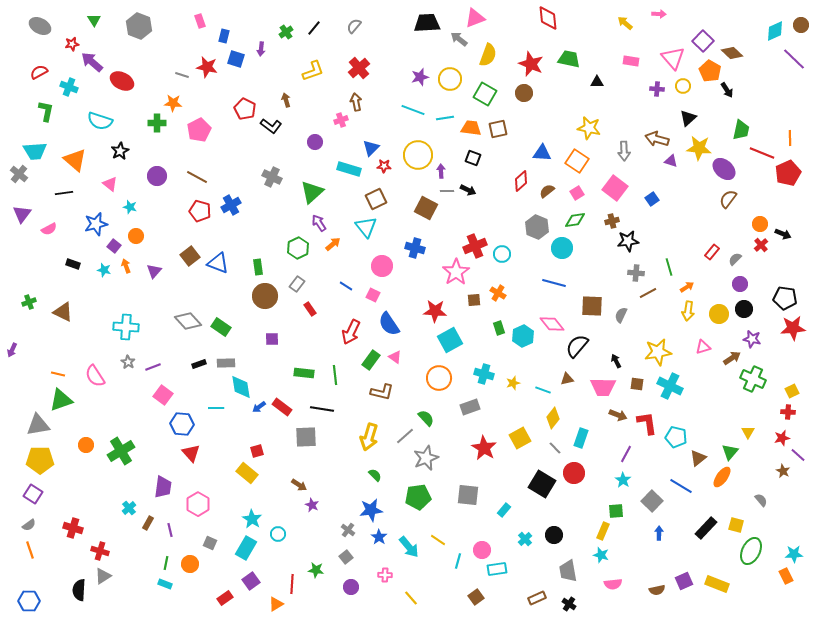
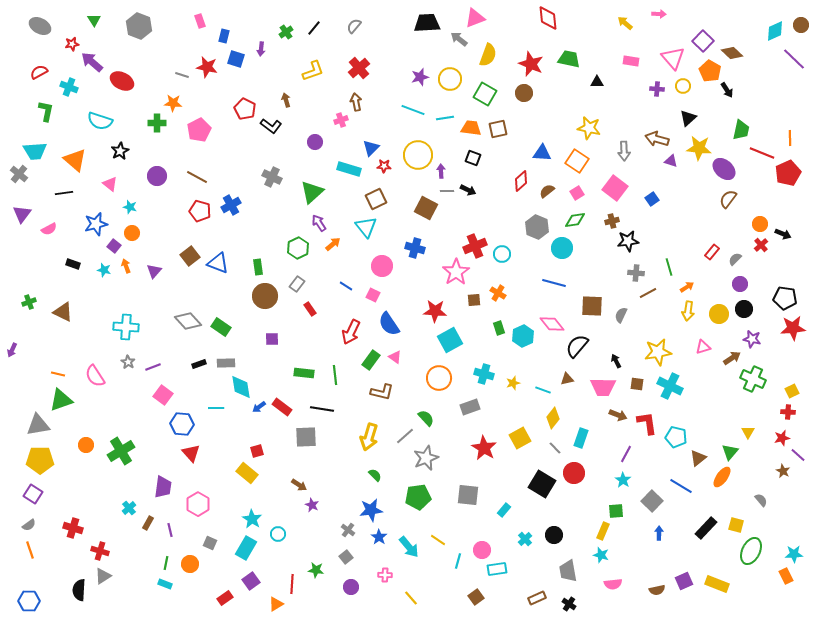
orange circle at (136, 236): moved 4 px left, 3 px up
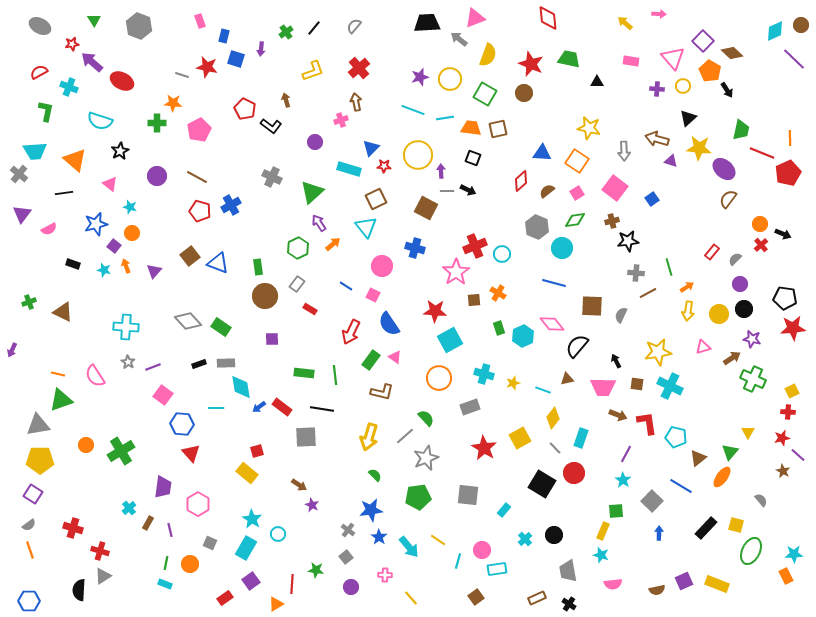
red rectangle at (310, 309): rotated 24 degrees counterclockwise
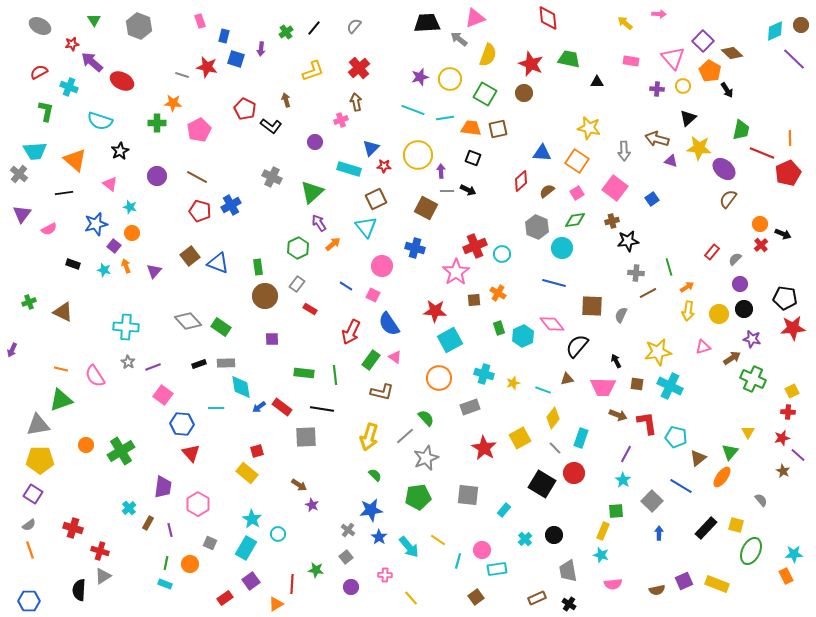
orange line at (58, 374): moved 3 px right, 5 px up
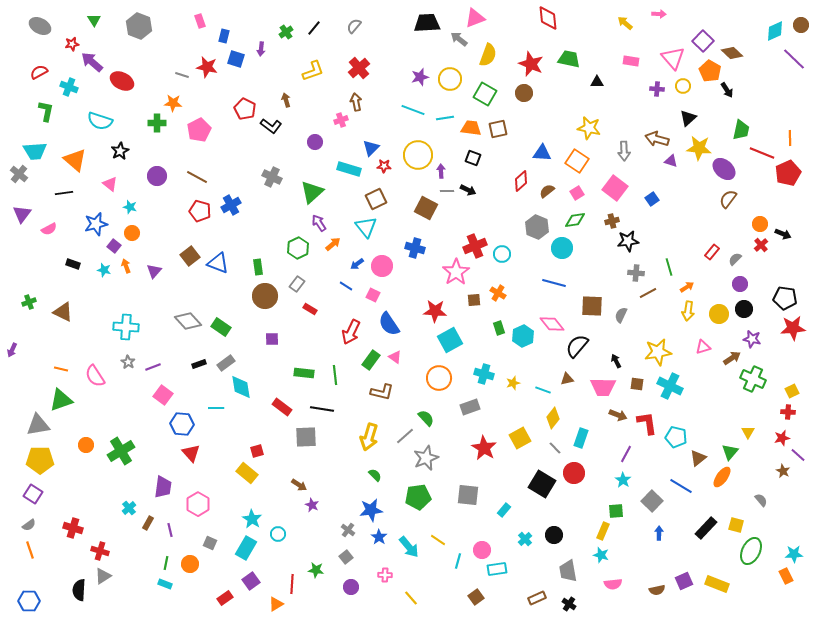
gray rectangle at (226, 363): rotated 36 degrees counterclockwise
blue arrow at (259, 407): moved 98 px right, 143 px up
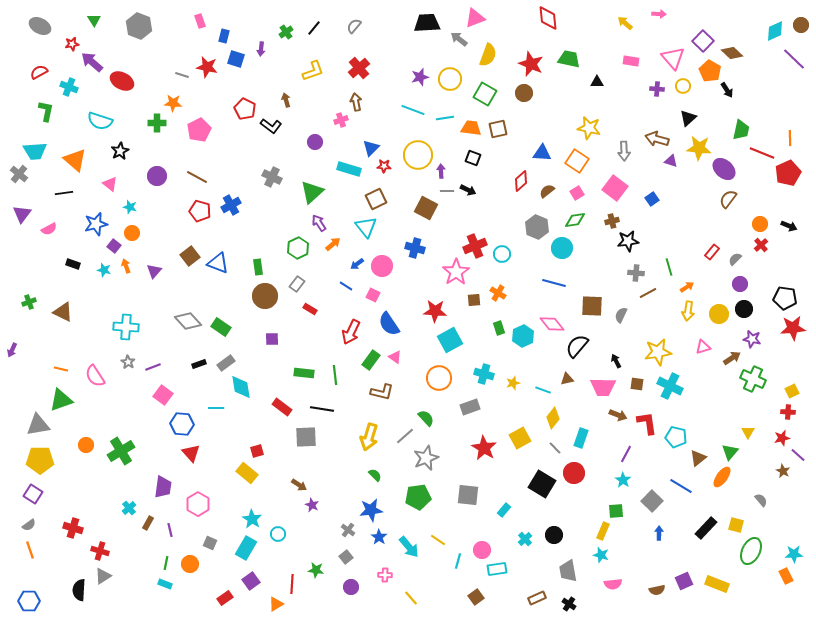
black arrow at (783, 234): moved 6 px right, 8 px up
